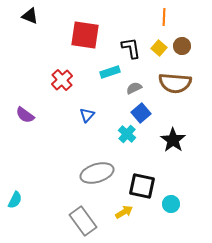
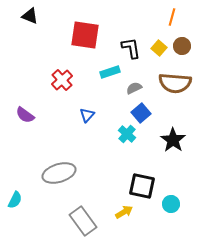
orange line: moved 8 px right; rotated 12 degrees clockwise
gray ellipse: moved 38 px left
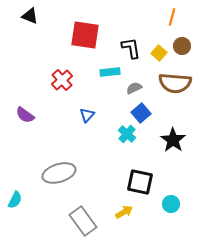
yellow square: moved 5 px down
cyan rectangle: rotated 12 degrees clockwise
black square: moved 2 px left, 4 px up
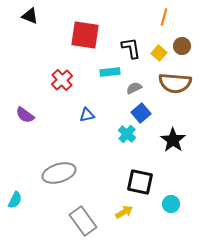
orange line: moved 8 px left
blue triangle: rotated 35 degrees clockwise
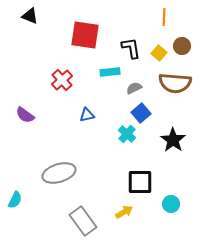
orange line: rotated 12 degrees counterclockwise
black square: rotated 12 degrees counterclockwise
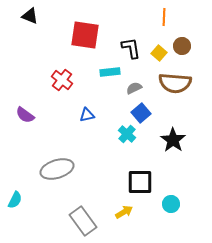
red cross: rotated 10 degrees counterclockwise
gray ellipse: moved 2 px left, 4 px up
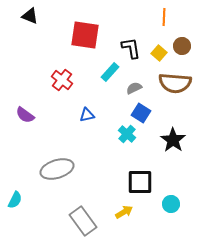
cyan rectangle: rotated 42 degrees counterclockwise
blue square: rotated 18 degrees counterclockwise
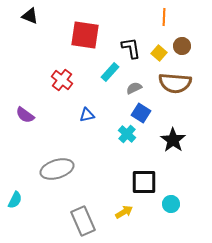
black square: moved 4 px right
gray rectangle: rotated 12 degrees clockwise
